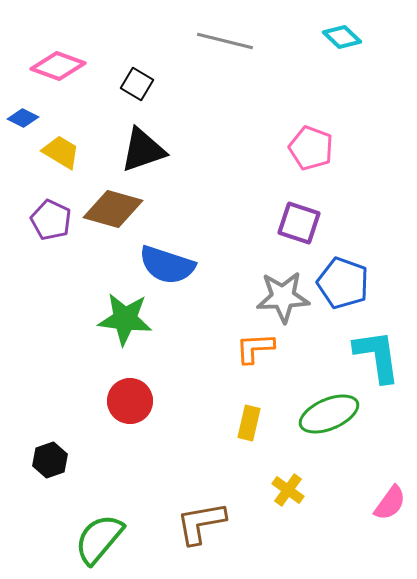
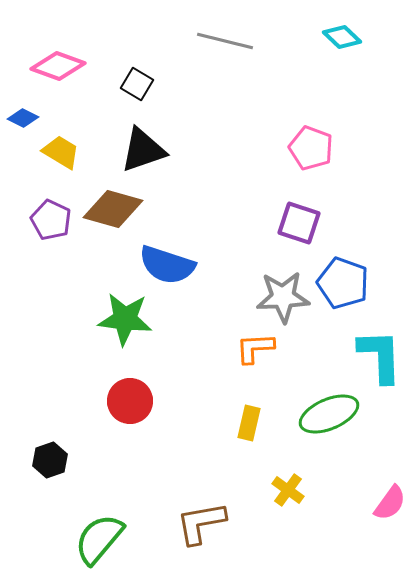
cyan L-shape: moved 3 px right; rotated 6 degrees clockwise
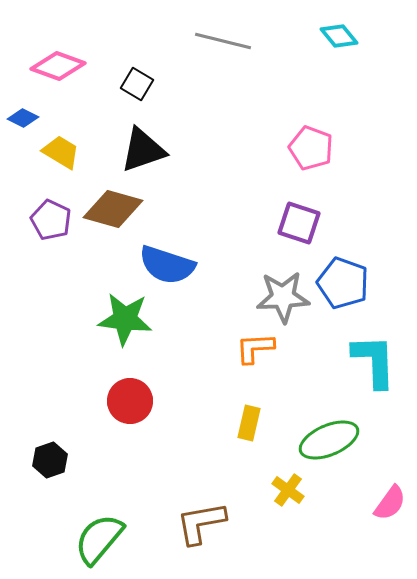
cyan diamond: moved 3 px left, 1 px up; rotated 6 degrees clockwise
gray line: moved 2 px left
cyan L-shape: moved 6 px left, 5 px down
green ellipse: moved 26 px down
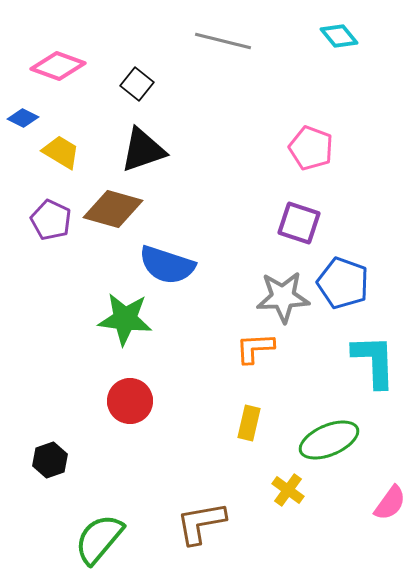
black square: rotated 8 degrees clockwise
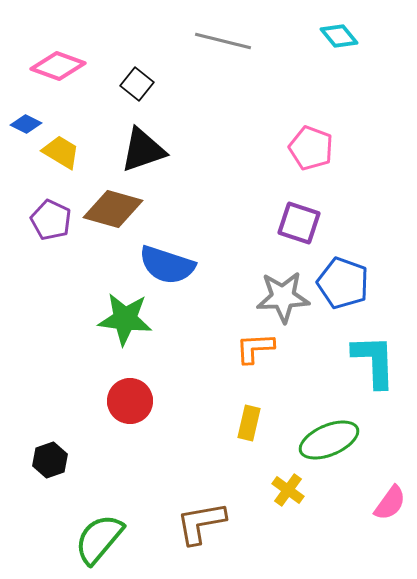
blue diamond: moved 3 px right, 6 px down
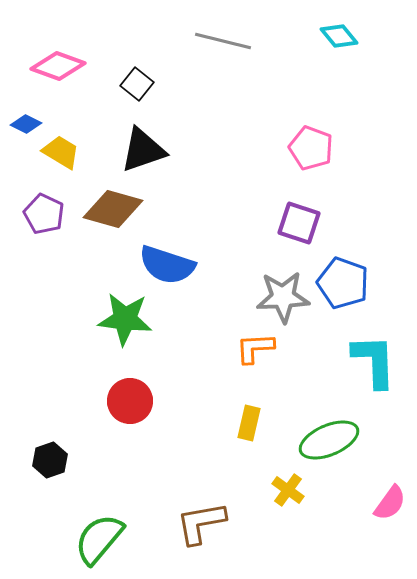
purple pentagon: moved 7 px left, 6 px up
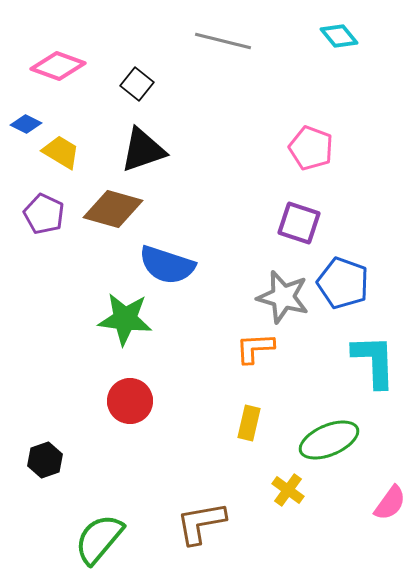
gray star: rotated 18 degrees clockwise
black hexagon: moved 5 px left
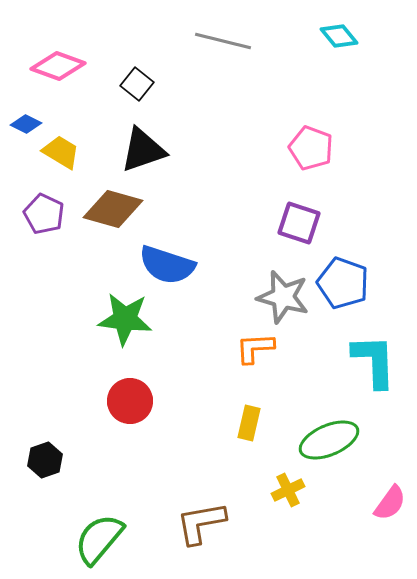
yellow cross: rotated 28 degrees clockwise
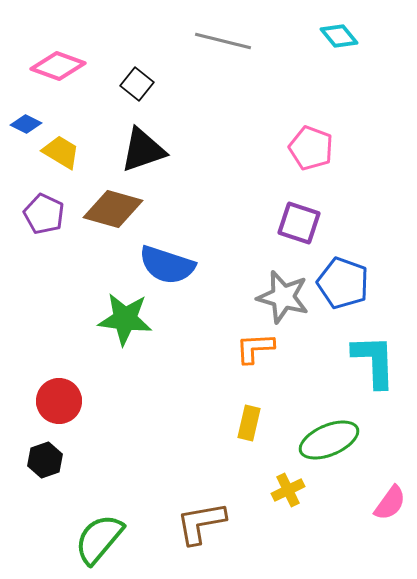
red circle: moved 71 px left
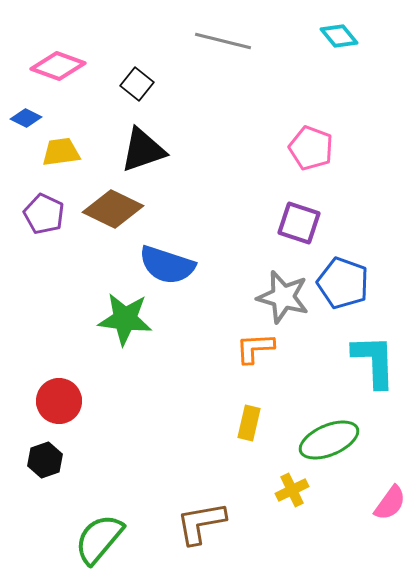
blue diamond: moved 6 px up
yellow trapezoid: rotated 39 degrees counterclockwise
brown diamond: rotated 10 degrees clockwise
yellow cross: moved 4 px right
